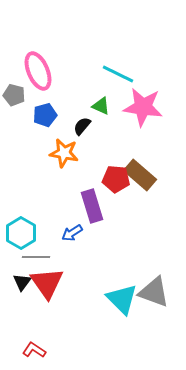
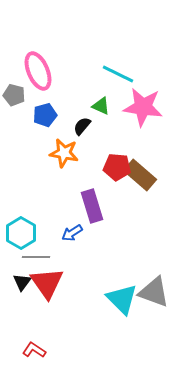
red pentagon: moved 1 px right, 12 px up
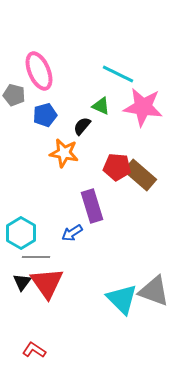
pink ellipse: moved 1 px right
gray triangle: moved 1 px up
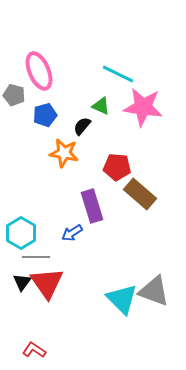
brown rectangle: moved 19 px down
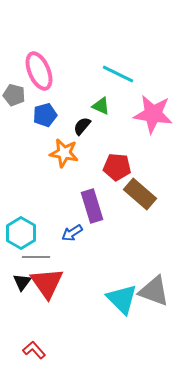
pink star: moved 10 px right, 7 px down
red L-shape: rotated 15 degrees clockwise
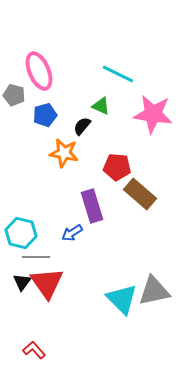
cyan hexagon: rotated 16 degrees counterclockwise
gray triangle: rotated 32 degrees counterclockwise
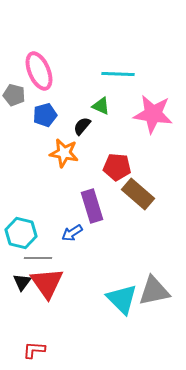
cyan line: rotated 24 degrees counterclockwise
brown rectangle: moved 2 px left
gray line: moved 2 px right, 1 px down
red L-shape: rotated 45 degrees counterclockwise
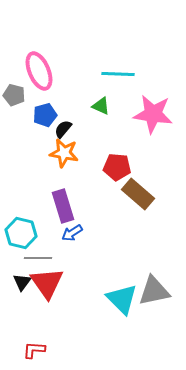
black semicircle: moved 19 px left, 3 px down
purple rectangle: moved 29 px left
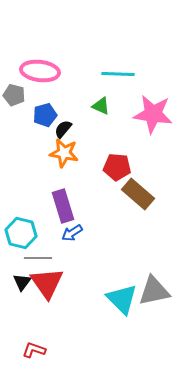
pink ellipse: moved 1 px right; rotated 60 degrees counterclockwise
red L-shape: rotated 15 degrees clockwise
